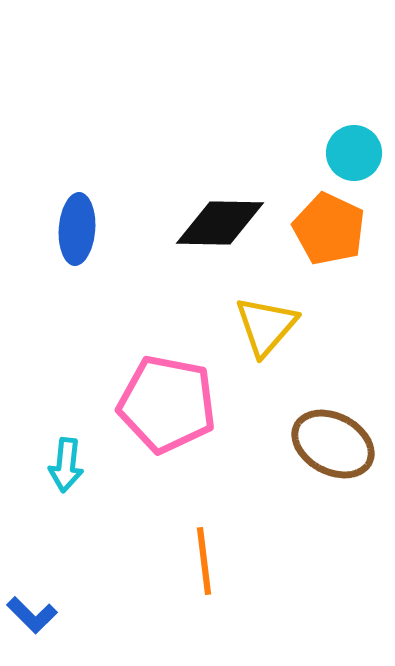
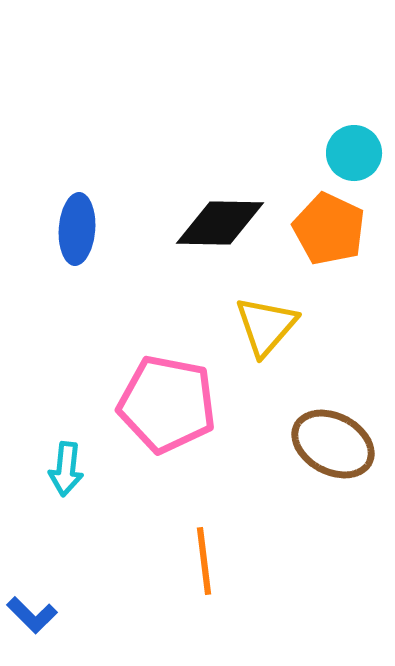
cyan arrow: moved 4 px down
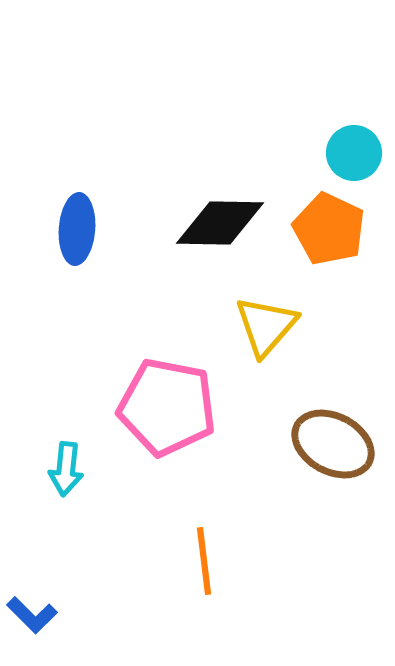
pink pentagon: moved 3 px down
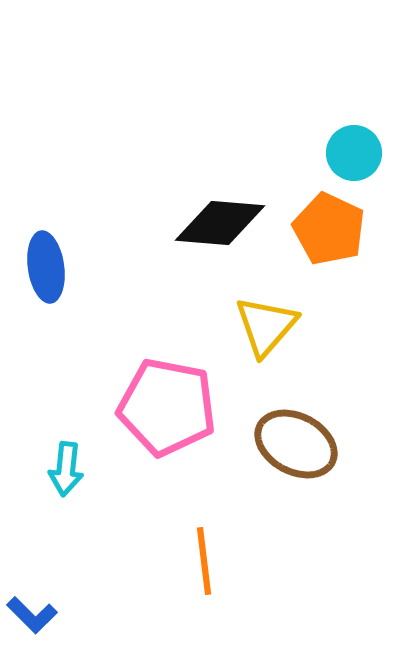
black diamond: rotated 4 degrees clockwise
blue ellipse: moved 31 px left, 38 px down; rotated 12 degrees counterclockwise
brown ellipse: moved 37 px left
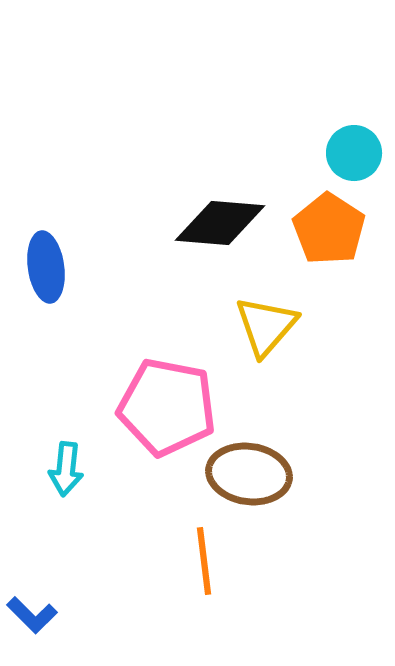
orange pentagon: rotated 8 degrees clockwise
brown ellipse: moved 47 px left, 30 px down; rotated 20 degrees counterclockwise
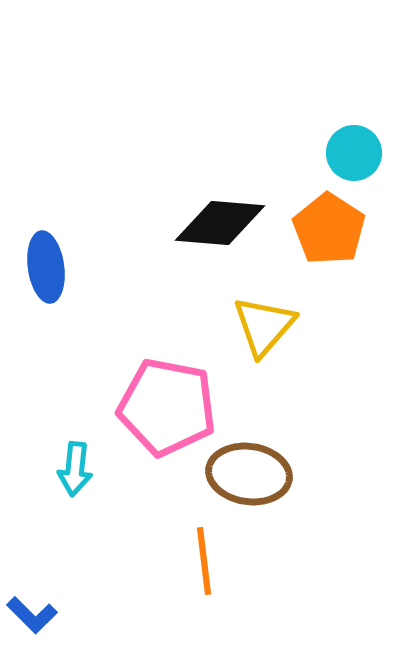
yellow triangle: moved 2 px left
cyan arrow: moved 9 px right
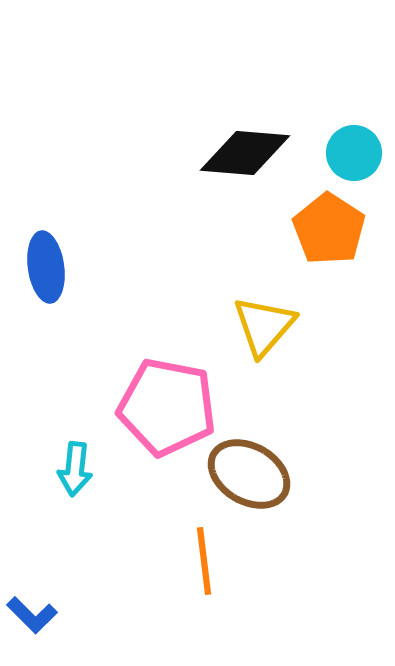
black diamond: moved 25 px right, 70 px up
brown ellipse: rotated 22 degrees clockwise
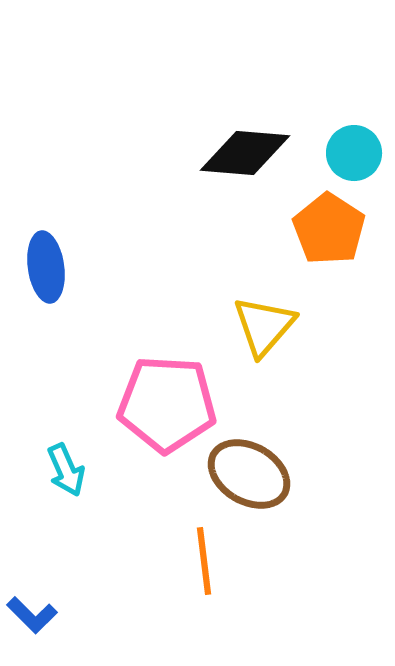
pink pentagon: moved 3 px up; rotated 8 degrees counterclockwise
cyan arrow: moved 9 px left, 1 px down; rotated 30 degrees counterclockwise
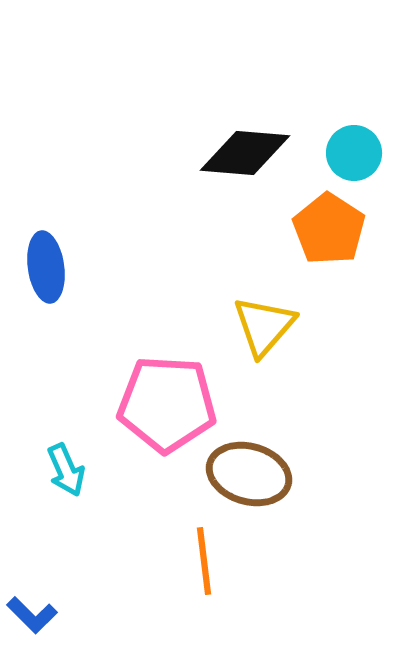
brown ellipse: rotated 14 degrees counterclockwise
